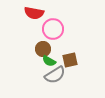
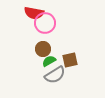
pink circle: moved 8 px left, 6 px up
green semicircle: rotated 120 degrees clockwise
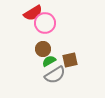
red semicircle: moved 1 px left; rotated 42 degrees counterclockwise
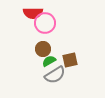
red semicircle: rotated 30 degrees clockwise
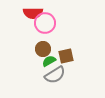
brown square: moved 4 px left, 4 px up
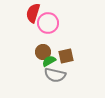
red semicircle: rotated 108 degrees clockwise
pink circle: moved 3 px right
brown circle: moved 3 px down
gray semicircle: rotated 45 degrees clockwise
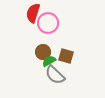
brown square: rotated 28 degrees clockwise
gray semicircle: rotated 30 degrees clockwise
